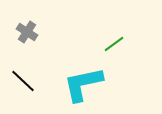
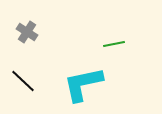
green line: rotated 25 degrees clockwise
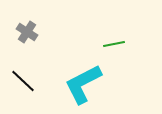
cyan L-shape: rotated 15 degrees counterclockwise
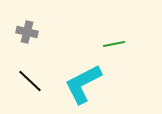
gray cross: rotated 20 degrees counterclockwise
black line: moved 7 px right
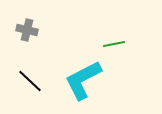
gray cross: moved 2 px up
cyan L-shape: moved 4 px up
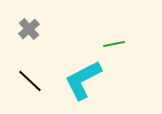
gray cross: moved 2 px right, 1 px up; rotated 35 degrees clockwise
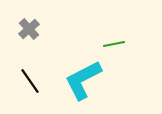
black line: rotated 12 degrees clockwise
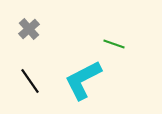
green line: rotated 30 degrees clockwise
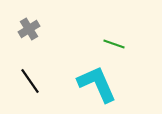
gray cross: rotated 10 degrees clockwise
cyan L-shape: moved 14 px right, 4 px down; rotated 93 degrees clockwise
